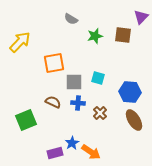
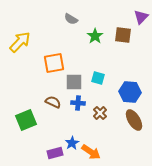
green star: rotated 21 degrees counterclockwise
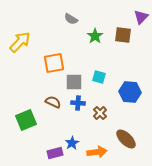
cyan square: moved 1 px right, 1 px up
brown ellipse: moved 8 px left, 19 px down; rotated 15 degrees counterclockwise
orange arrow: moved 6 px right; rotated 42 degrees counterclockwise
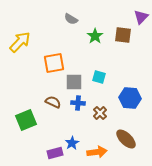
blue hexagon: moved 6 px down
